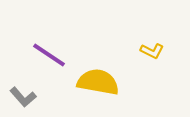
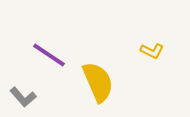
yellow semicircle: rotated 57 degrees clockwise
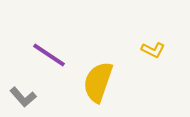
yellow L-shape: moved 1 px right, 1 px up
yellow semicircle: rotated 138 degrees counterclockwise
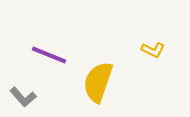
purple line: rotated 12 degrees counterclockwise
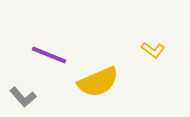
yellow L-shape: rotated 10 degrees clockwise
yellow semicircle: rotated 132 degrees counterclockwise
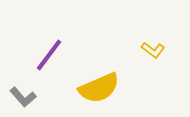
purple line: rotated 75 degrees counterclockwise
yellow semicircle: moved 1 px right, 6 px down
